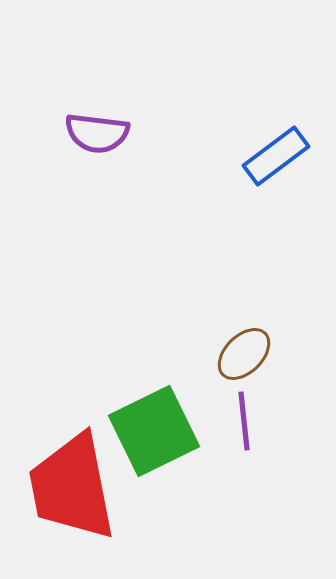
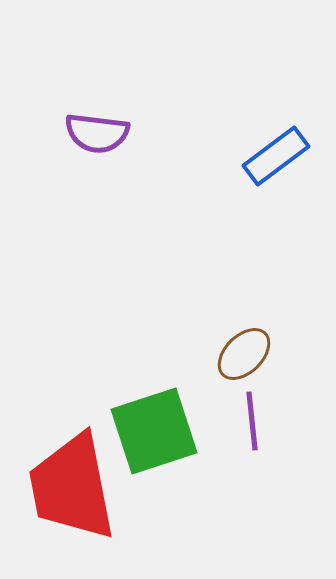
purple line: moved 8 px right
green square: rotated 8 degrees clockwise
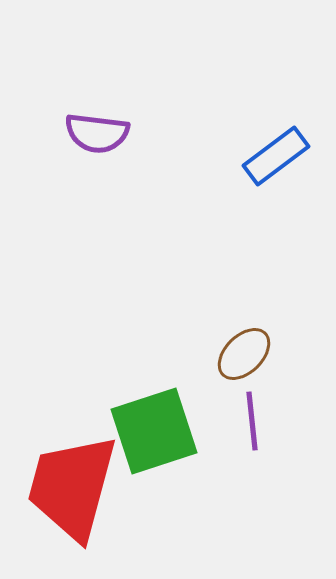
red trapezoid: rotated 26 degrees clockwise
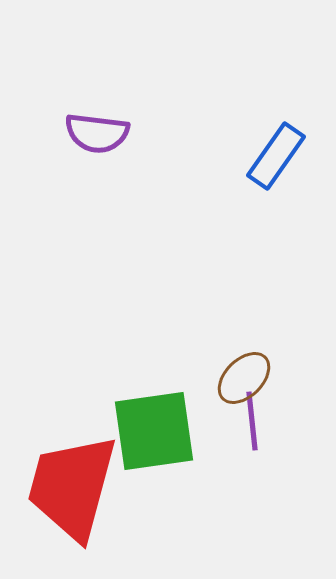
blue rectangle: rotated 18 degrees counterclockwise
brown ellipse: moved 24 px down
green square: rotated 10 degrees clockwise
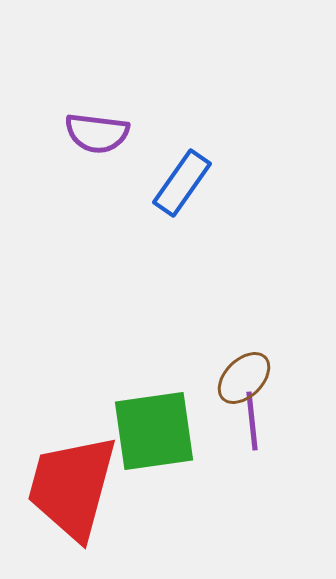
blue rectangle: moved 94 px left, 27 px down
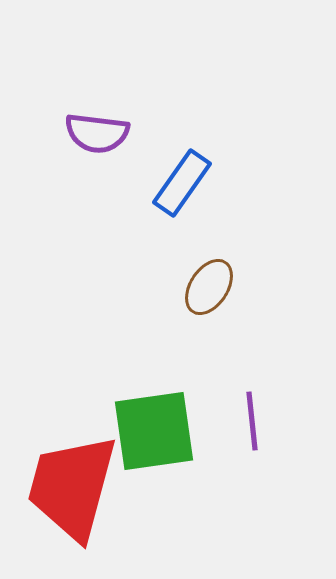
brown ellipse: moved 35 px left, 91 px up; rotated 12 degrees counterclockwise
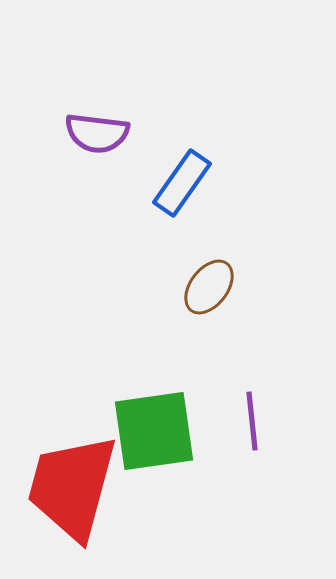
brown ellipse: rotated 4 degrees clockwise
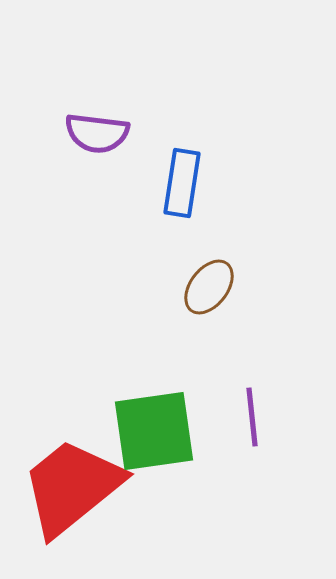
blue rectangle: rotated 26 degrees counterclockwise
purple line: moved 4 px up
red trapezoid: rotated 36 degrees clockwise
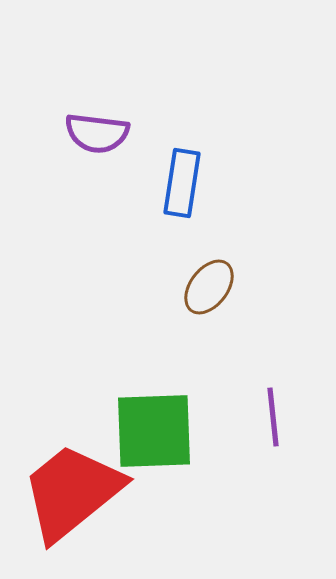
purple line: moved 21 px right
green square: rotated 6 degrees clockwise
red trapezoid: moved 5 px down
